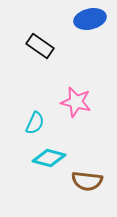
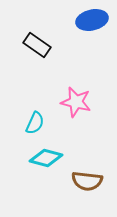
blue ellipse: moved 2 px right, 1 px down
black rectangle: moved 3 px left, 1 px up
cyan diamond: moved 3 px left
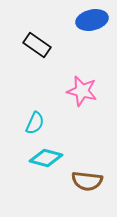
pink star: moved 6 px right, 11 px up
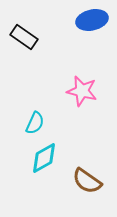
black rectangle: moved 13 px left, 8 px up
cyan diamond: moved 2 px left; rotated 44 degrees counterclockwise
brown semicircle: rotated 28 degrees clockwise
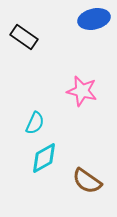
blue ellipse: moved 2 px right, 1 px up
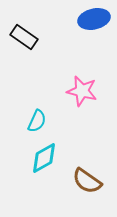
cyan semicircle: moved 2 px right, 2 px up
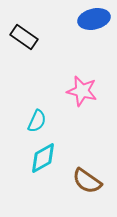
cyan diamond: moved 1 px left
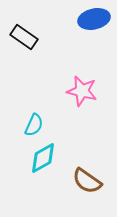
cyan semicircle: moved 3 px left, 4 px down
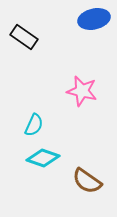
cyan diamond: rotated 48 degrees clockwise
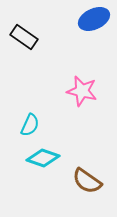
blue ellipse: rotated 12 degrees counterclockwise
cyan semicircle: moved 4 px left
